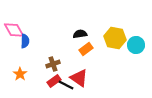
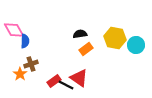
brown cross: moved 22 px left
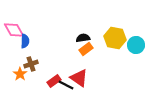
black semicircle: moved 3 px right, 4 px down
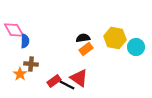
cyan circle: moved 2 px down
brown cross: rotated 24 degrees clockwise
black line: moved 1 px right
